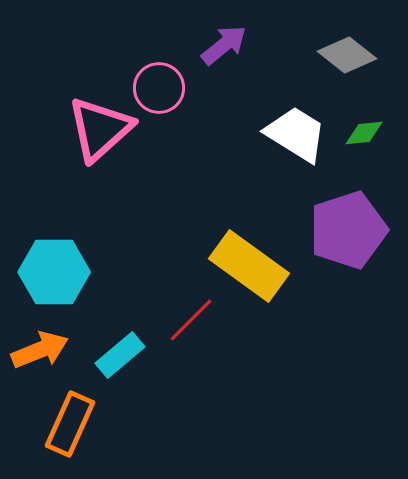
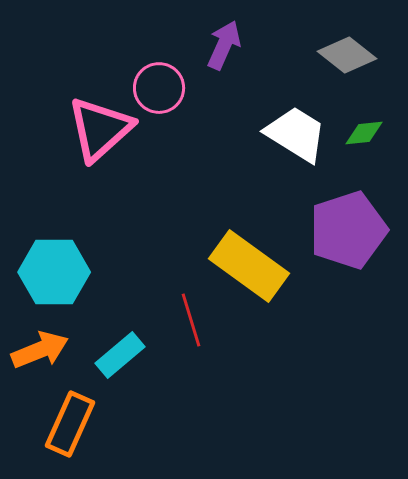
purple arrow: rotated 27 degrees counterclockwise
red line: rotated 62 degrees counterclockwise
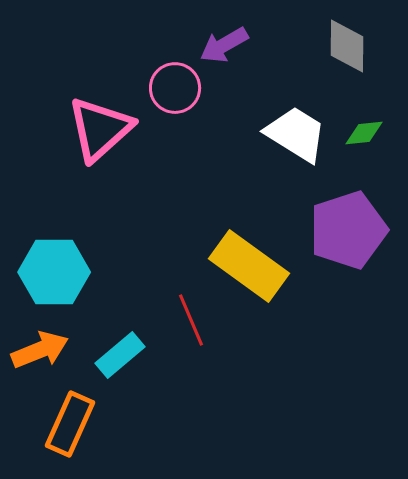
purple arrow: rotated 144 degrees counterclockwise
gray diamond: moved 9 px up; rotated 52 degrees clockwise
pink circle: moved 16 px right
red line: rotated 6 degrees counterclockwise
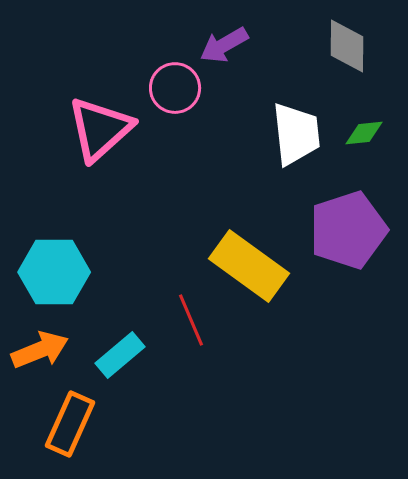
white trapezoid: rotated 52 degrees clockwise
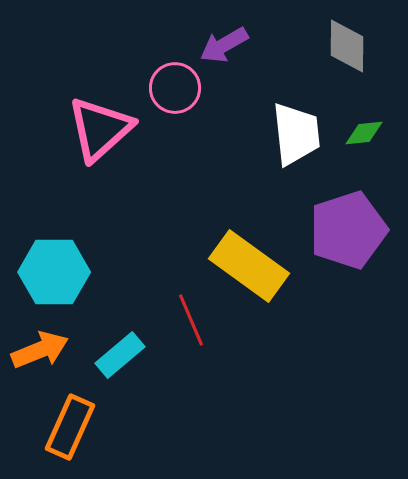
orange rectangle: moved 3 px down
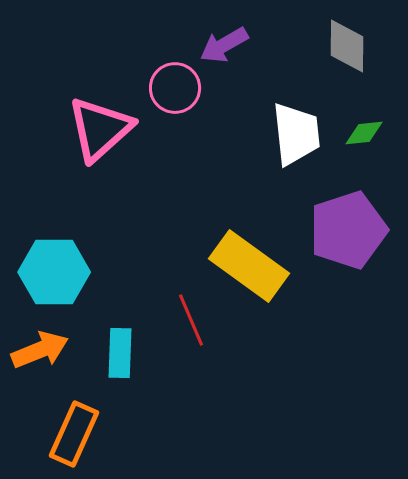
cyan rectangle: moved 2 px up; rotated 48 degrees counterclockwise
orange rectangle: moved 4 px right, 7 px down
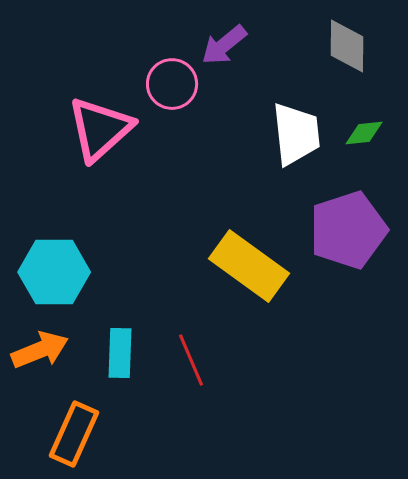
purple arrow: rotated 9 degrees counterclockwise
pink circle: moved 3 px left, 4 px up
red line: moved 40 px down
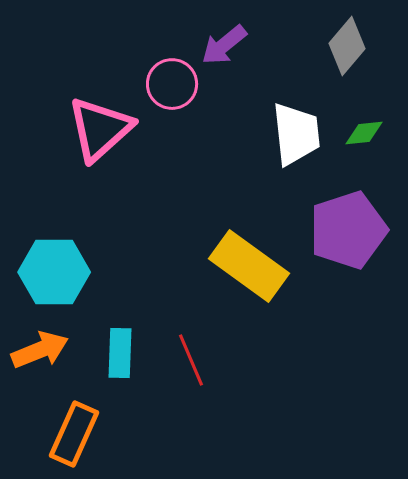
gray diamond: rotated 40 degrees clockwise
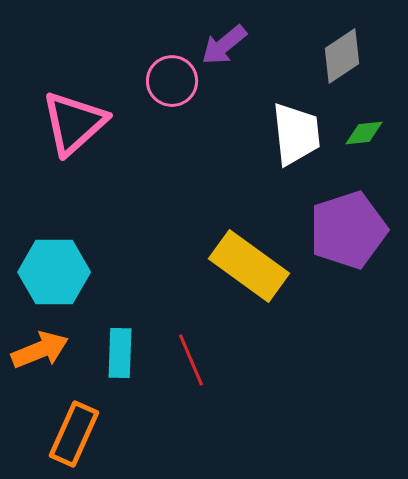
gray diamond: moved 5 px left, 10 px down; rotated 16 degrees clockwise
pink circle: moved 3 px up
pink triangle: moved 26 px left, 6 px up
